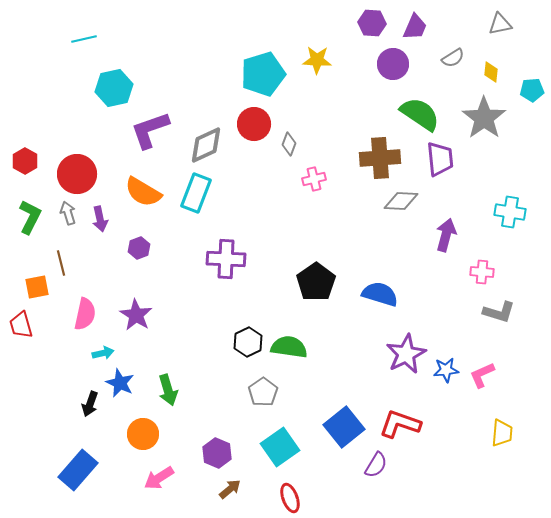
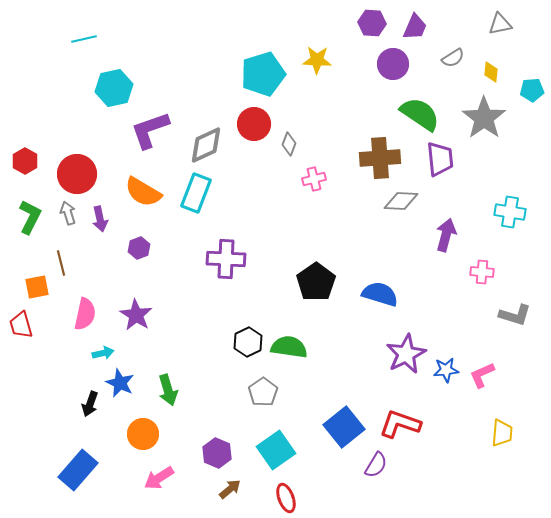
gray L-shape at (499, 312): moved 16 px right, 3 px down
cyan square at (280, 447): moved 4 px left, 3 px down
red ellipse at (290, 498): moved 4 px left
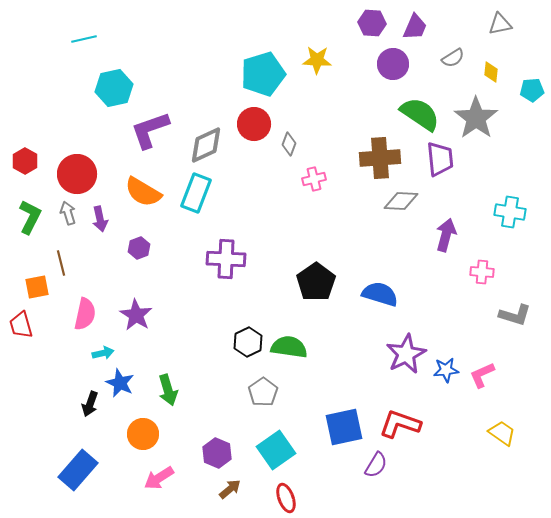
gray star at (484, 118): moved 8 px left
blue square at (344, 427): rotated 27 degrees clockwise
yellow trapezoid at (502, 433): rotated 60 degrees counterclockwise
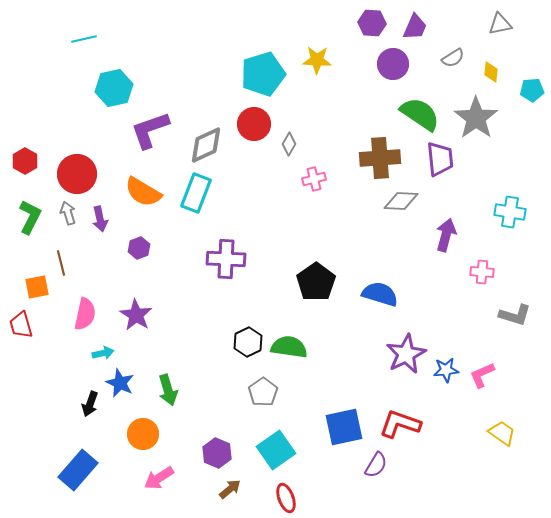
gray diamond at (289, 144): rotated 10 degrees clockwise
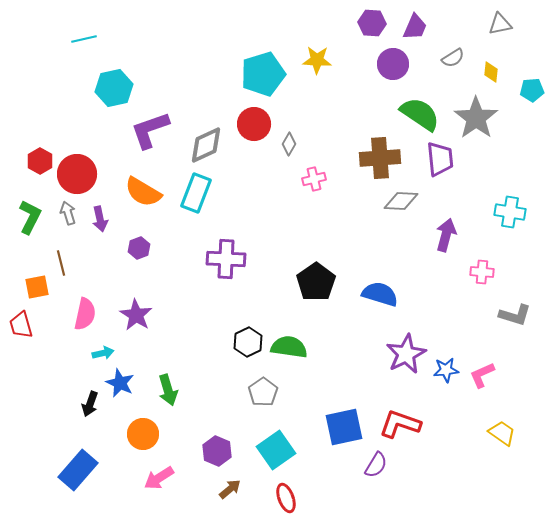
red hexagon at (25, 161): moved 15 px right
purple hexagon at (217, 453): moved 2 px up
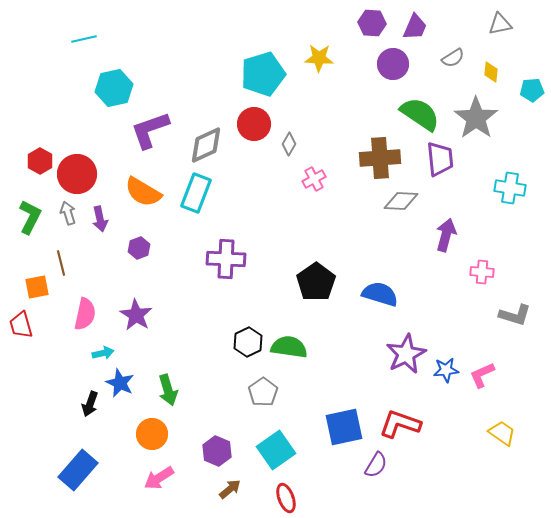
yellow star at (317, 60): moved 2 px right, 2 px up
pink cross at (314, 179): rotated 15 degrees counterclockwise
cyan cross at (510, 212): moved 24 px up
orange circle at (143, 434): moved 9 px right
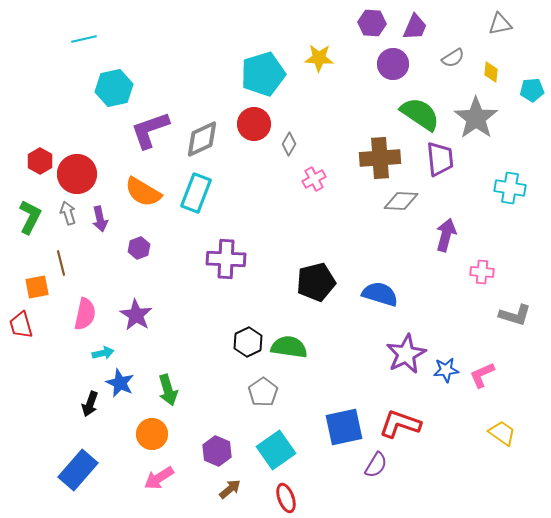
gray diamond at (206, 145): moved 4 px left, 6 px up
black pentagon at (316, 282): rotated 21 degrees clockwise
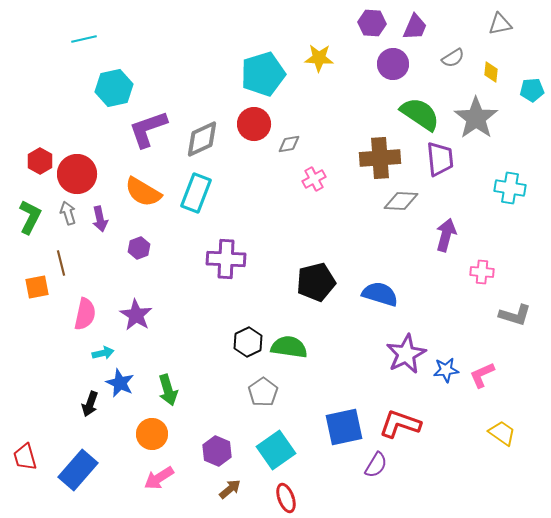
purple L-shape at (150, 130): moved 2 px left, 1 px up
gray diamond at (289, 144): rotated 50 degrees clockwise
red trapezoid at (21, 325): moved 4 px right, 132 px down
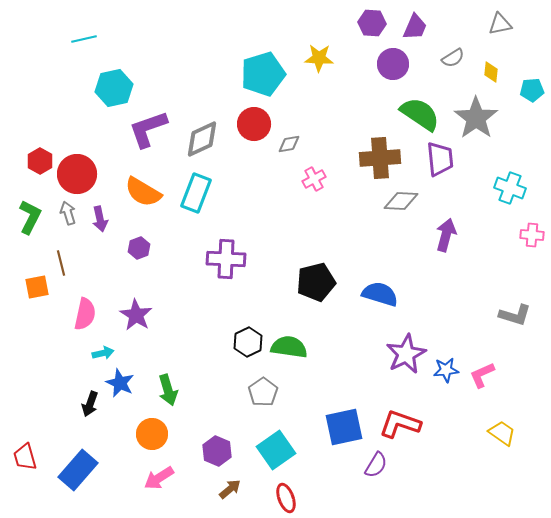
cyan cross at (510, 188): rotated 12 degrees clockwise
pink cross at (482, 272): moved 50 px right, 37 px up
